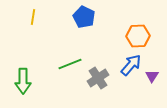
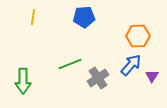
blue pentagon: rotated 30 degrees counterclockwise
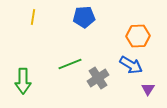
blue arrow: rotated 80 degrees clockwise
purple triangle: moved 4 px left, 13 px down
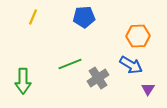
yellow line: rotated 14 degrees clockwise
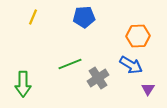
green arrow: moved 3 px down
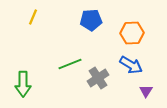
blue pentagon: moved 7 px right, 3 px down
orange hexagon: moved 6 px left, 3 px up
purple triangle: moved 2 px left, 2 px down
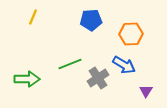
orange hexagon: moved 1 px left, 1 px down
blue arrow: moved 7 px left
green arrow: moved 4 px right, 5 px up; rotated 90 degrees counterclockwise
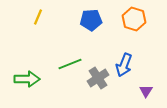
yellow line: moved 5 px right
orange hexagon: moved 3 px right, 15 px up; rotated 20 degrees clockwise
blue arrow: rotated 80 degrees clockwise
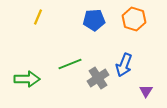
blue pentagon: moved 3 px right
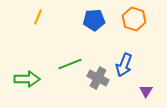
gray cross: rotated 30 degrees counterclockwise
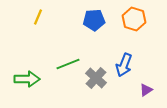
green line: moved 2 px left
gray cross: moved 2 px left; rotated 15 degrees clockwise
purple triangle: moved 1 px up; rotated 24 degrees clockwise
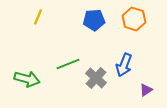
green arrow: rotated 15 degrees clockwise
